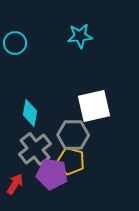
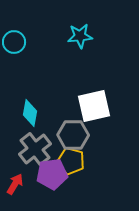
cyan circle: moved 1 px left, 1 px up
purple pentagon: rotated 16 degrees counterclockwise
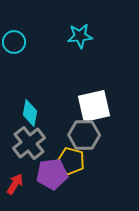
gray hexagon: moved 11 px right
gray cross: moved 6 px left, 6 px up
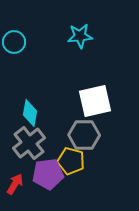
white square: moved 1 px right, 5 px up
purple pentagon: moved 4 px left
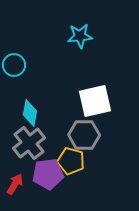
cyan circle: moved 23 px down
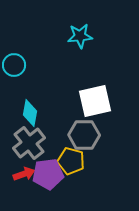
red arrow: moved 9 px right, 10 px up; rotated 40 degrees clockwise
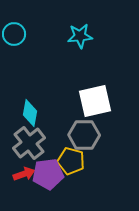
cyan circle: moved 31 px up
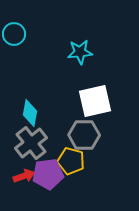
cyan star: moved 16 px down
gray cross: moved 2 px right
red arrow: moved 2 px down
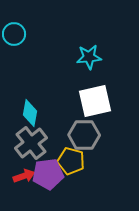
cyan star: moved 9 px right, 5 px down
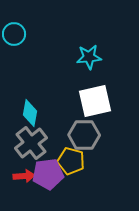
red arrow: rotated 15 degrees clockwise
